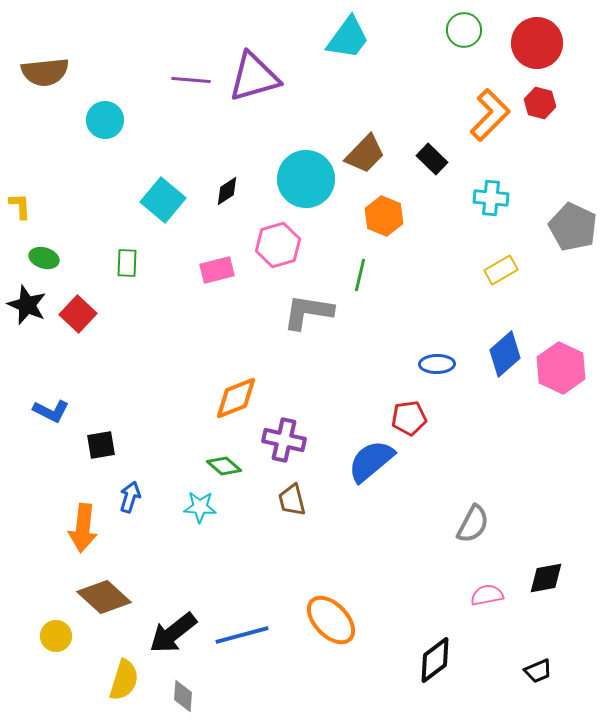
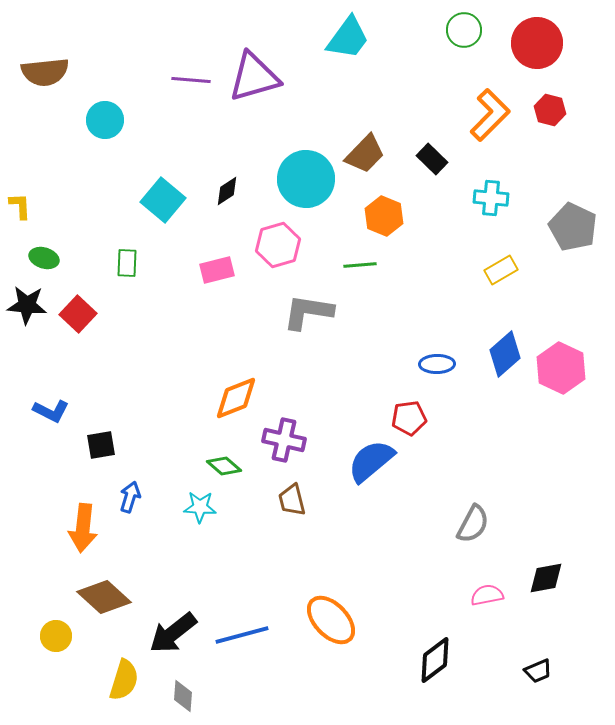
red hexagon at (540, 103): moved 10 px right, 7 px down
green line at (360, 275): moved 10 px up; rotated 72 degrees clockwise
black star at (27, 305): rotated 18 degrees counterclockwise
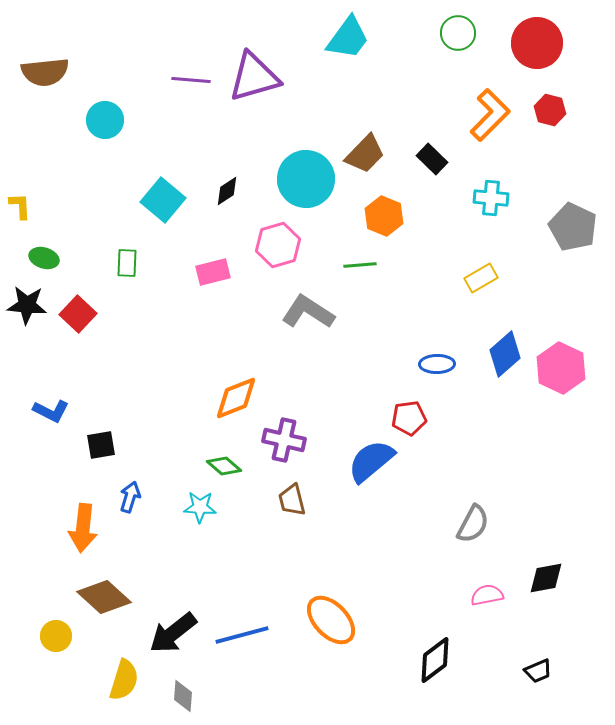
green circle at (464, 30): moved 6 px left, 3 px down
pink rectangle at (217, 270): moved 4 px left, 2 px down
yellow rectangle at (501, 270): moved 20 px left, 8 px down
gray L-shape at (308, 312): rotated 24 degrees clockwise
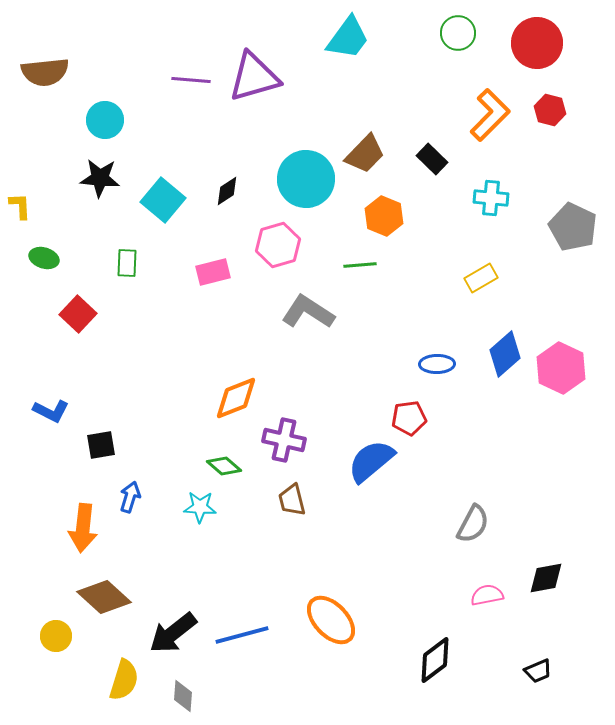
black star at (27, 305): moved 73 px right, 127 px up
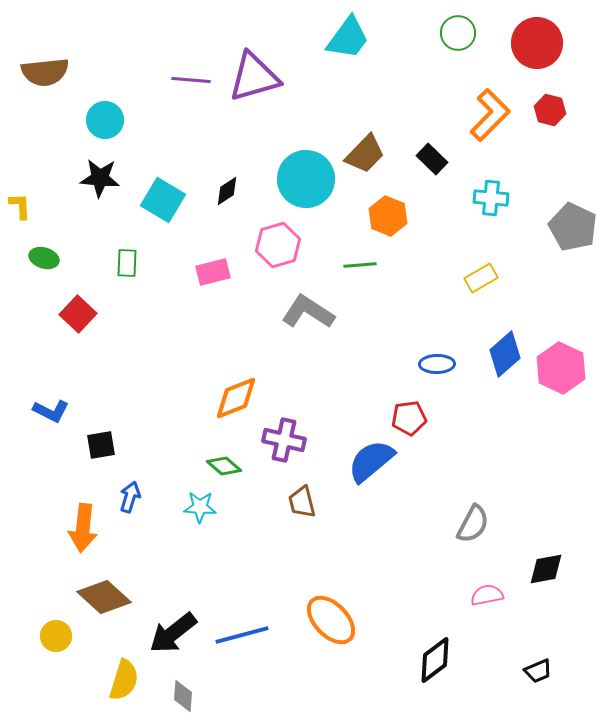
cyan square at (163, 200): rotated 9 degrees counterclockwise
orange hexagon at (384, 216): moved 4 px right
brown trapezoid at (292, 500): moved 10 px right, 2 px down
black diamond at (546, 578): moved 9 px up
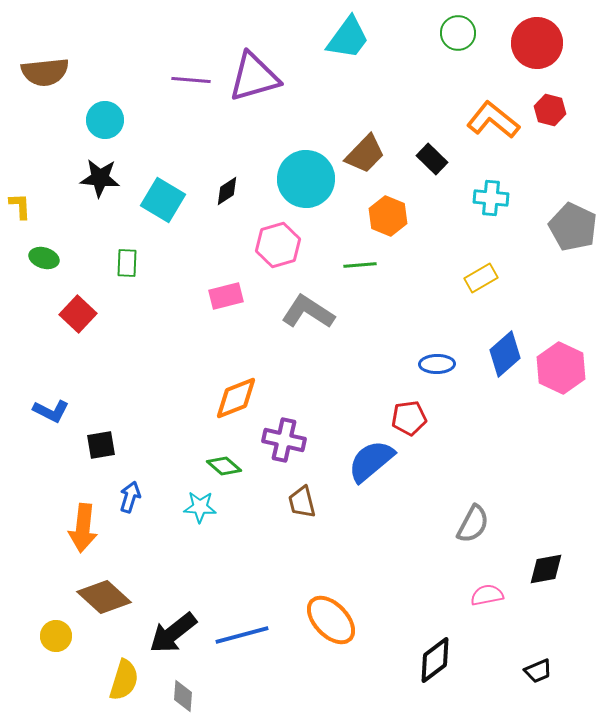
orange L-shape at (490, 115): moved 3 px right, 5 px down; rotated 96 degrees counterclockwise
pink rectangle at (213, 272): moved 13 px right, 24 px down
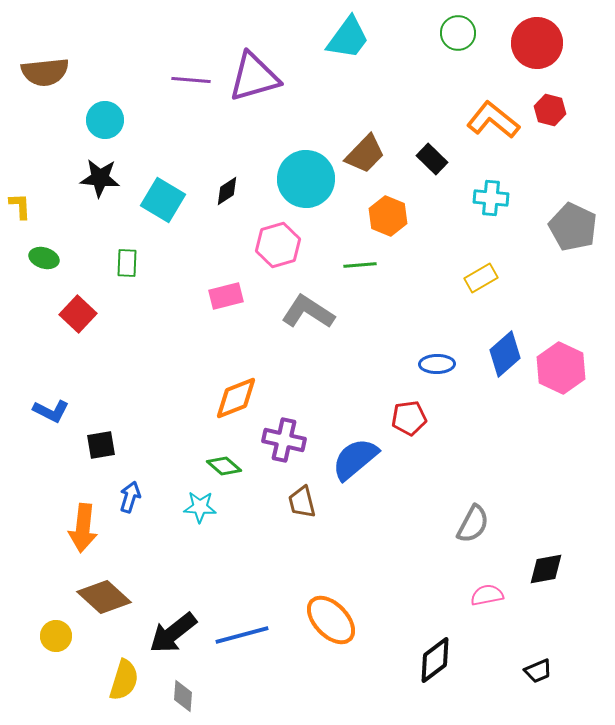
blue semicircle at (371, 461): moved 16 px left, 2 px up
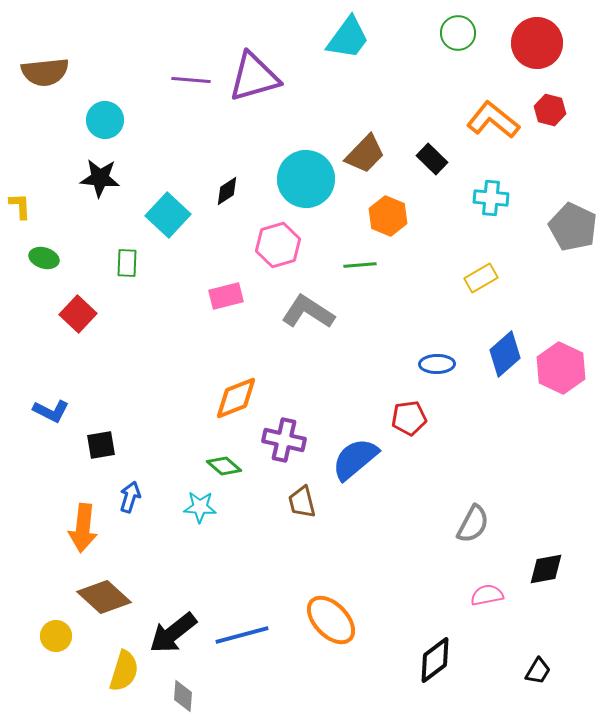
cyan square at (163, 200): moved 5 px right, 15 px down; rotated 12 degrees clockwise
black trapezoid at (538, 671): rotated 36 degrees counterclockwise
yellow semicircle at (124, 680): moved 9 px up
